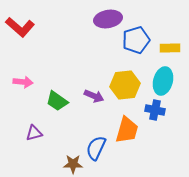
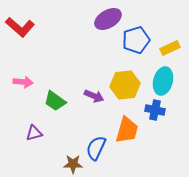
purple ellipse: rotated 20 degrees counterclockwise
yellow rectangle: rotated 24 degrees counterclockwise
green trapezoid: moved 2 px left
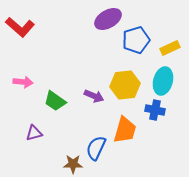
orange trapezoid: moved 2 px left
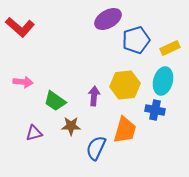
purple arrow: rotated 108 degrees counterclockwise
brown star: moved 2 px left, 38 px up
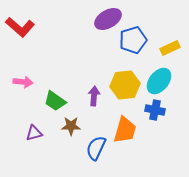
blue pentagon: moved 3 px left
cyan ellipse: moved 4 px left; rotated 24 degrees clockwise
